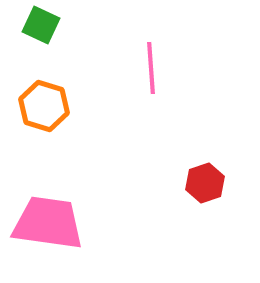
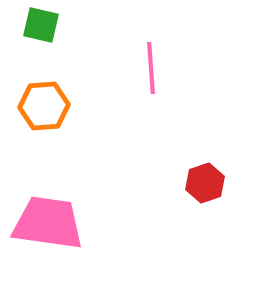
green square: rotated 12 degrees counterclockwise
orange hexagon: rotated 21 degrees counterclockwise
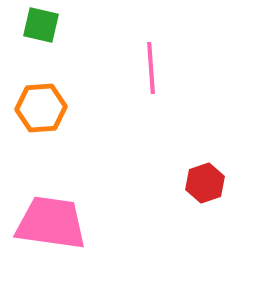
orange hexagon: moved 3 px left, 2 px down
pink trapezoid: moved 3 px right
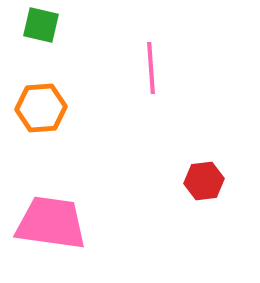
red hexagon: moved 1 px left, 2 px up; rotated 12 degrees clockwise
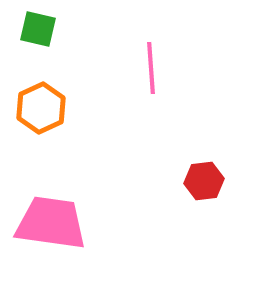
green square: moved 3 px left, 4 px down
orange hexagon: rotated 21 degrees counterclockwise
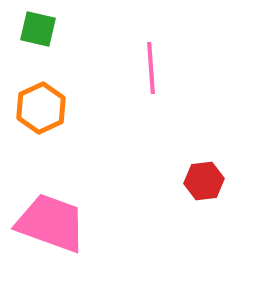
pink trapezoid: rotated 12 degrees clockwise
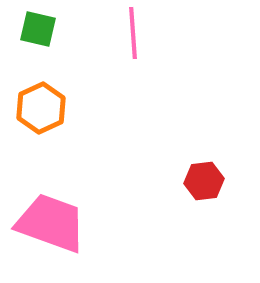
pink line: moved 18 px left, 35 px up
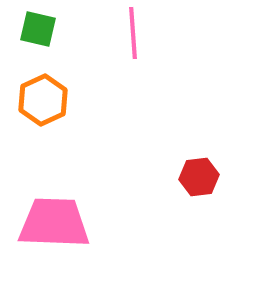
orange hexagon: moved 2 px right, 8 px up
red hexagon: moved 5 px left, 4 px up
pink trapezoid: moved 3 px right; rotated 18 degrees counterclockwise
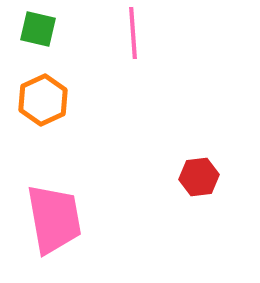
pink trapezoid: moved 4 px up; rotated 78 degrees clockwise
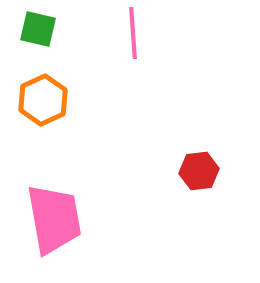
red hexagon: moved 6 px up
